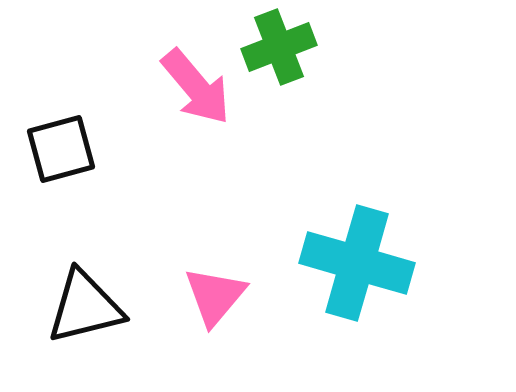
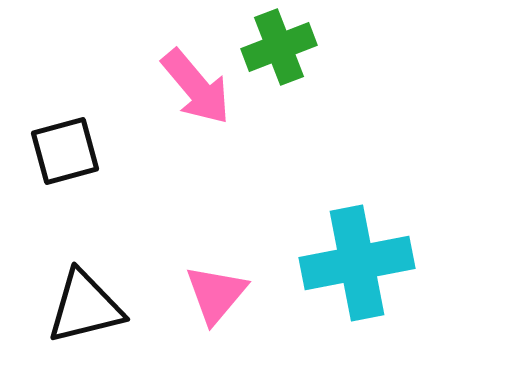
black square: moved 4 px right, 2 px down
cyan cross: rotated 27 degrees counterclockwise
pink triangle: moved 1 px right, 2 px up
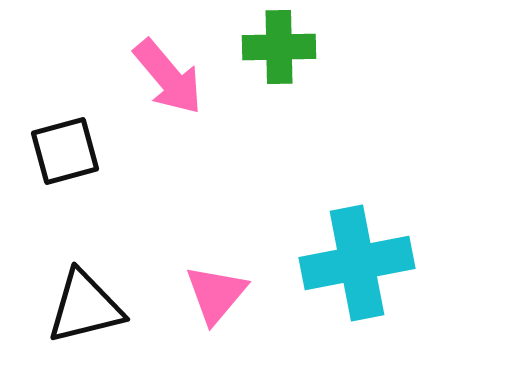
green cross: rotated 20 degrees clockwise
pink arrow: moved 28 px left, 10 px up
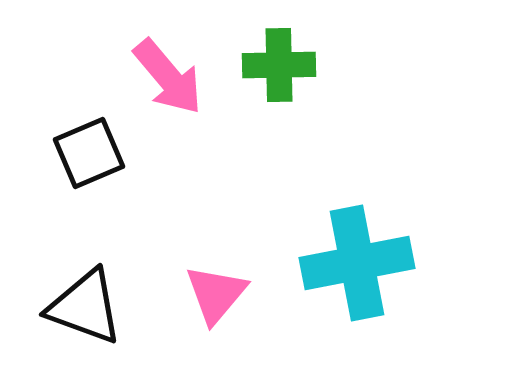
green cross: moved 18 px down
black square: moved 24 px right, 2 px down; rotated 8 degrees counterclockwise
black triangle: rotated 34 degrees clockwise
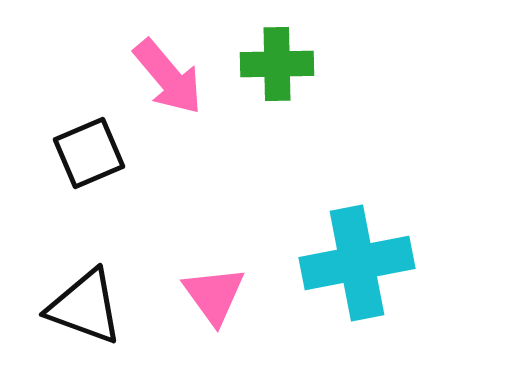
green cross: moved 2 px left, 1 px up
pink triangle: moved 2 px left, 1 px down; rotated 16 degrees counterclockwise
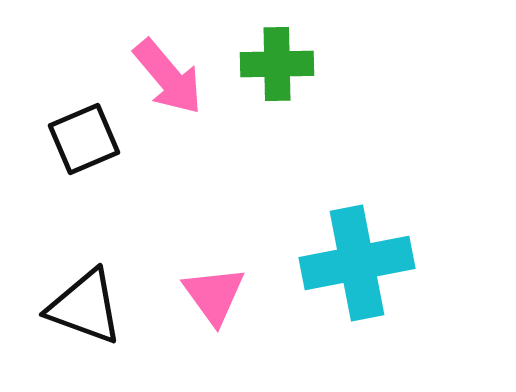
black square: moved 5 px left, 14 px up
